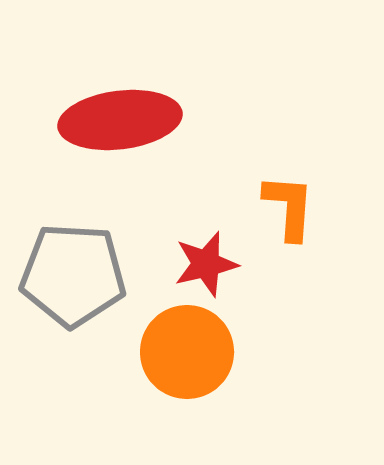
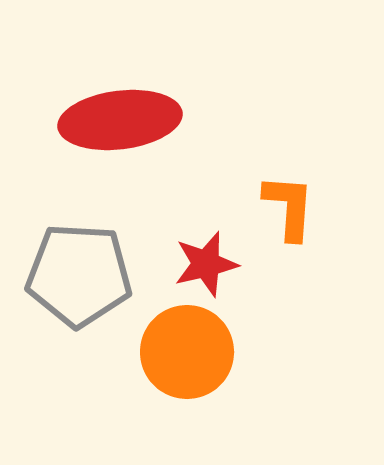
gray pentagon: moved 6 px right
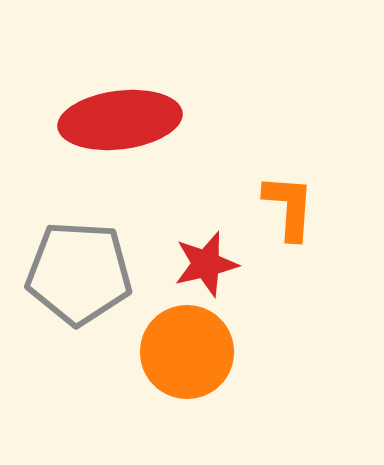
gray pentagon: moved 2 px up
